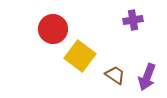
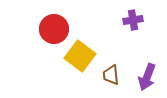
red circle: moved 1 px right
brown trapezoid: moved 4 px left; rotated 130 degrees counterclockwise
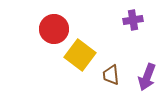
yellow square: moved 1 px up
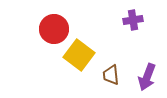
yellow square: moved 1 px left
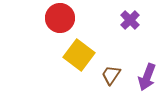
purple cross: moved 3 px left; rotated 36 degrees counterclockwise
red circle: moved 6 px right, 11 px up
brown trapezoid: rotated 40 degrees clockwise
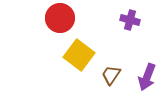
purple cross: rotated 30 degrees counterclockwise
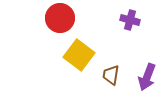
brown trapezoid: rotated 25 degrees counterclockwise
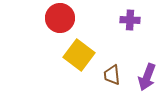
purple cross: rotated 12 degrees counterclockwise
brown trapezoid: moved 1 px right; rotated 15 degrees counterclockwise
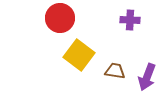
brown trapezoid: moved 3 px right, 4 px up; rotated 105 degrees clockwise
